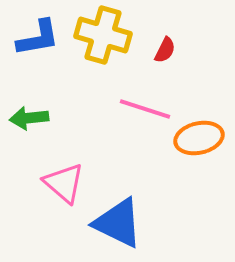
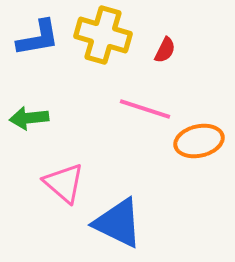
orange ellipse: moved 3 px down
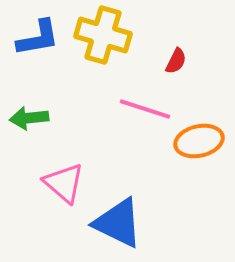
red semicircle: moved 11 px right, 11 px down
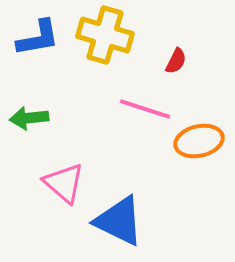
yellow cross: moved 2 px right
blue triangle: moved 1 px right, 2 px up
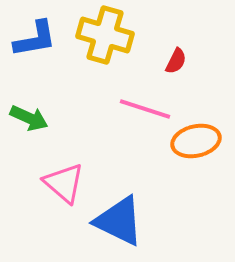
blue L-shape: moved 3 px left, 1 px down
green arrow: rotated 150 degrees counterclockwise
orange ellipse: moved 3 px left
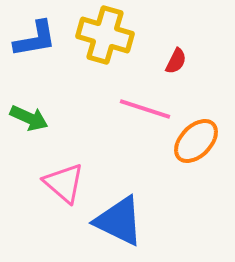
orange ellipse: rotated 33 degrees counterclockwise
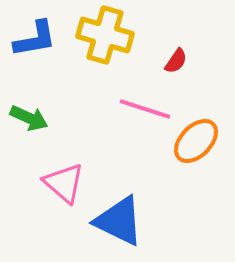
red semicircle: rotated 8 degrees clockwise
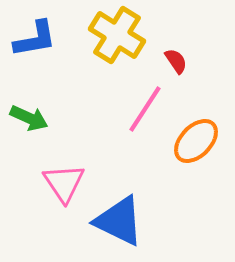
yellow cross: moved 12 px right; rotated 16 degrees clockwise
red semicircle: rotated 68 degrees counterclockwise
pink line: rotated 75 degrees counterclockwise
pink triangle: rotated 15 degrees clockwise
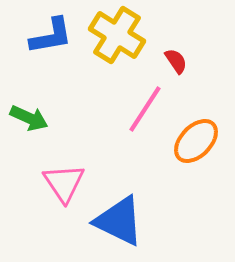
blue L-shape: moved 16 px right, 3 px up
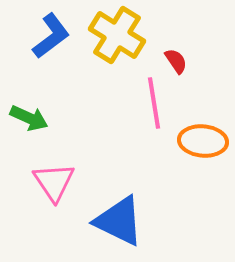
blue L-shape: rotated 27 degrees counterclockwise
pink line: moved 9 px right, 6 px up; rotated 42 degrees counterclockwise
orange ellipse: moved 7 px right; rotated 51 degrees clockwise
pink triangle: moved 10 px left, 1 px up
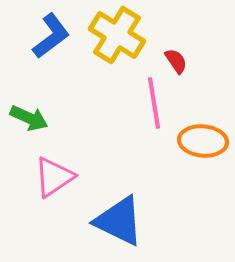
pink triangle: moved 5 px up; rotated 30 degrees clockwise
